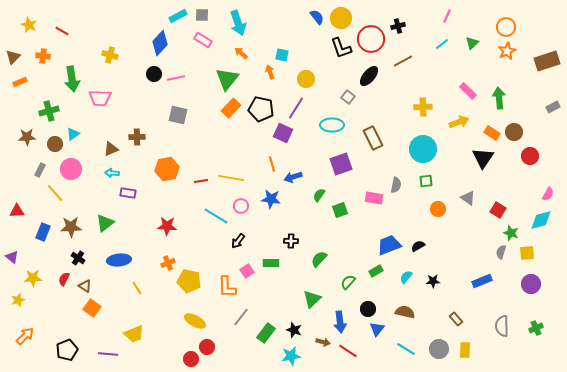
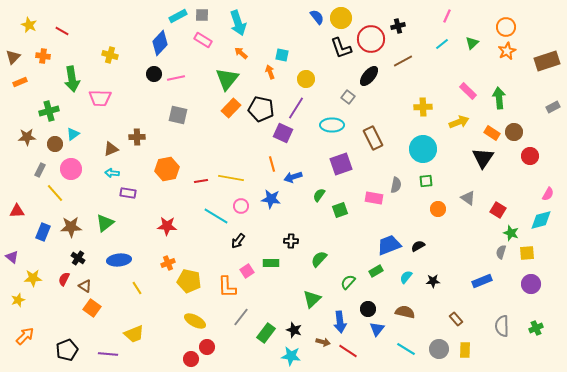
cyan star at (291, 356): rotated 18 degrees clockwise
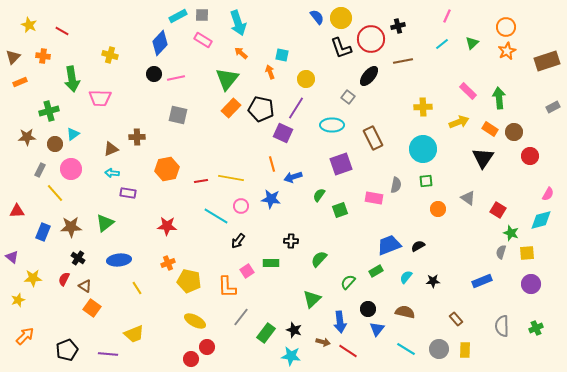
brown line at (403, 61): rotated 18 degrees clockwise
orange rectangle at (492, 133): moved 2 px left, 4 px up
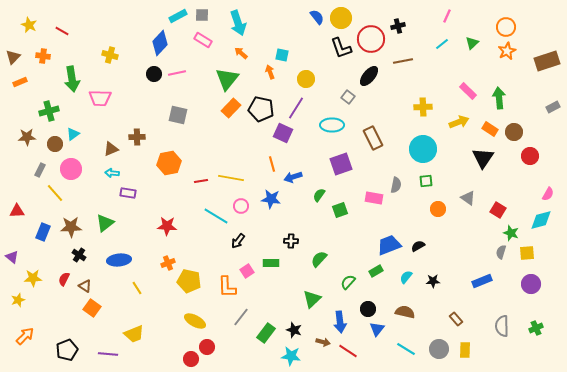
pink line at (176, 78): moved 1 px right, 5 px up
orange hexagon at (167, 169): moved 2 px right, 6 px up
black cross at (78, 258): moved 1 px right, 3 px up
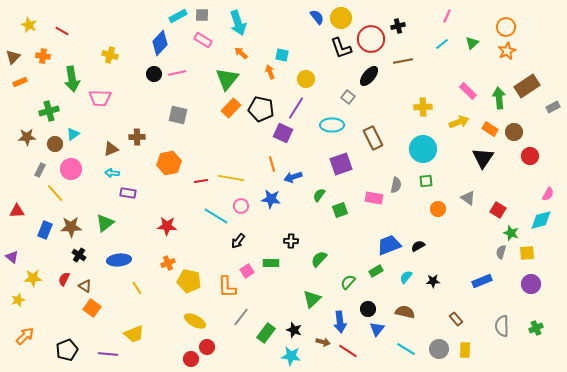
brown rectangle at (547, 61): moved 20 px left, 25 px down; rotated 15 degrees counterclockwise
blue rectangle at (43, 232): moved 2 px right, 2 px up
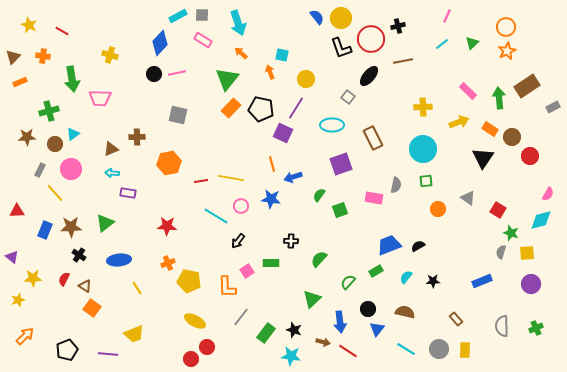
brown circle at (514, 132): moved 2 px left, 5 px down
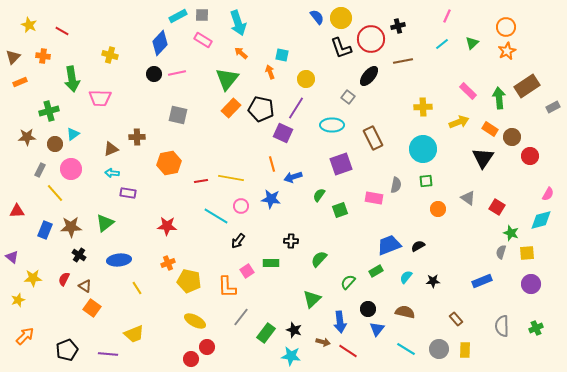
red square at (498, 210): moved 1 px left, 3 px up
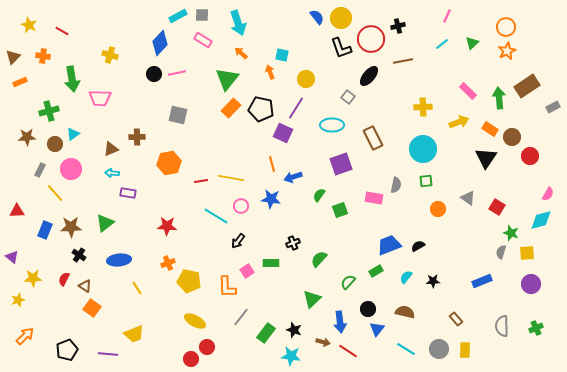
black triangle at (483, 158): moved 3 px right
black cross at (291, 241): moved 2 px right, 2 px down; rotated 24 degrees counterclockwise
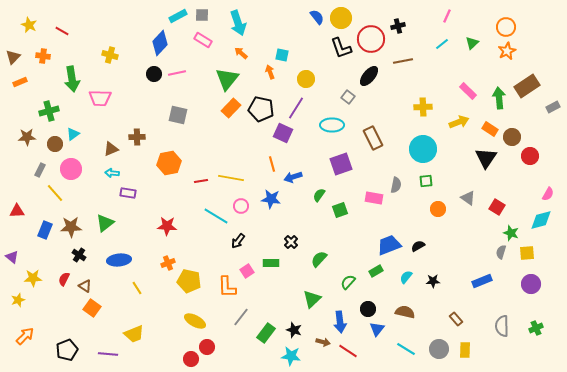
black cross at (293, 243): moved 2 px left, 1 px up; rotated 24 degrees counterclockwise
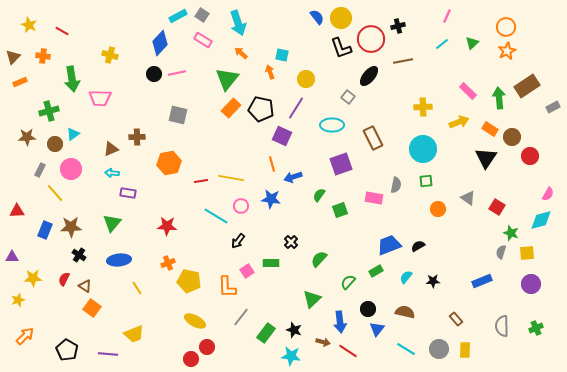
gray square at (202, 15): rotated 32 degrees clockwise
purple square at (283, 133): moved 1 px left, 3 px down
green triangle at (105, 223): moved 7 px right; rotated 12 degrees counterclockwise
purple triangle at (12, 257): rotated 40 degrees counterclockwise
black pentagon at (67, 350): rotated 20 degrees counterclockwise
